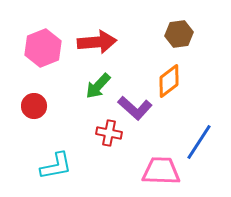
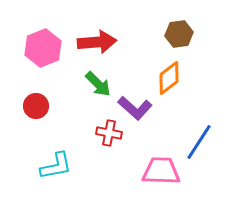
orange diamond: moved 3 px up
green arrow: moved 2 px up; rotated 88 degrees counterclockwise
red circle: moved 2 px right
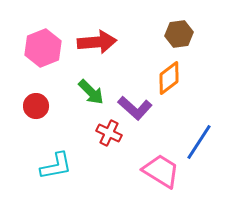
green arrow: moved 7 px left, 8 px down
red cross: rotated 15 degrees clockwise
pink trapezoid: rotated 30 degrees clockwise
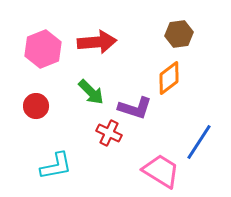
pink hexagon: moved 1 px down
purple L-shape: rotated 24 degrees counterclockwise
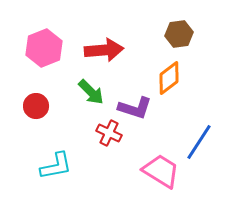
red arrow: moved 7 px right, 8 px down
pink hexagon: moved 1 px right, 1 px up
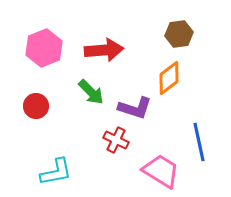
red cross: moved 7 px right, 7 px down
blue line: rotated 45 degrees counterclockwise
cyan L-shape: moved 6 px down
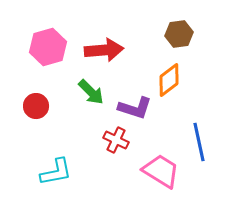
pink hexagon: moved 4 px right, 1 px up; rotated 6 degrees clockwise
orange diamond: moved 2 px down
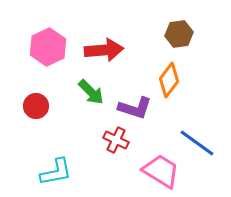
pink hexagon: rotated 9 degrees counterclockwise
orange diamond: rotated 16 degrees counterclockwise
blue line: moved 2 px left, 1 px down; rotated 42 degrees counterclockwise
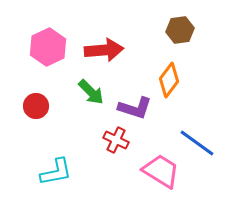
brown hexagon: moved 1 px right, 4 px up
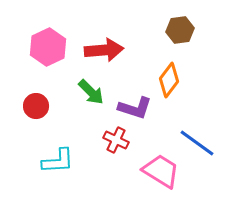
cyan L-shape: moved 2 px right, 11 px up; rotated 8 degrees clockwise
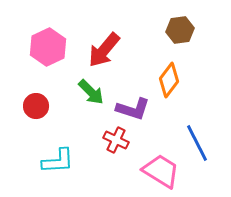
red arrow: rotated 135 degrees clockwise
purple L-shape: moved 2 px left, 1 px down
blue line: rotated 27 degrees clockwise
